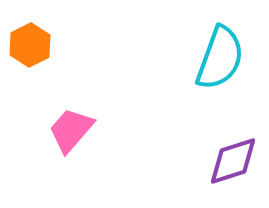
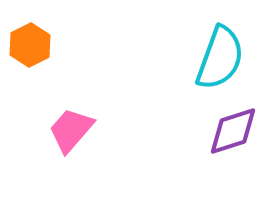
purple diamond: moved 30 px up
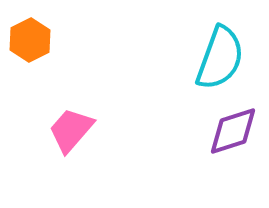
orange hexagon: moved 5 px up
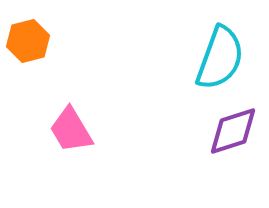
orange hexagon: moved 2 px left, 1 px down; rotated 12 degrees clockwise
pink trapezoid: rotated 72 degrees counterclockwise
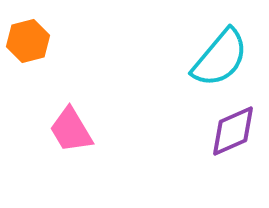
cyan semicircle: rotated 20 degrees clockwise
purple diamond: rotated 6 degrees counterclockwise
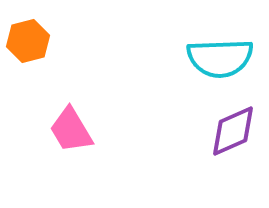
cyan semicircle: rotated 48 degrees clockwise
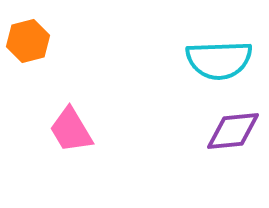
cyan semicircle: moved 1 px left, 2 px down
purple diamond: rotated 18 degrees clockwise
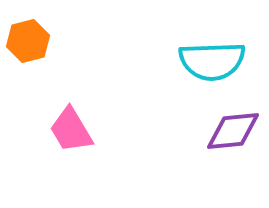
cyan semicircle: moved 7 px left, 1 px down
